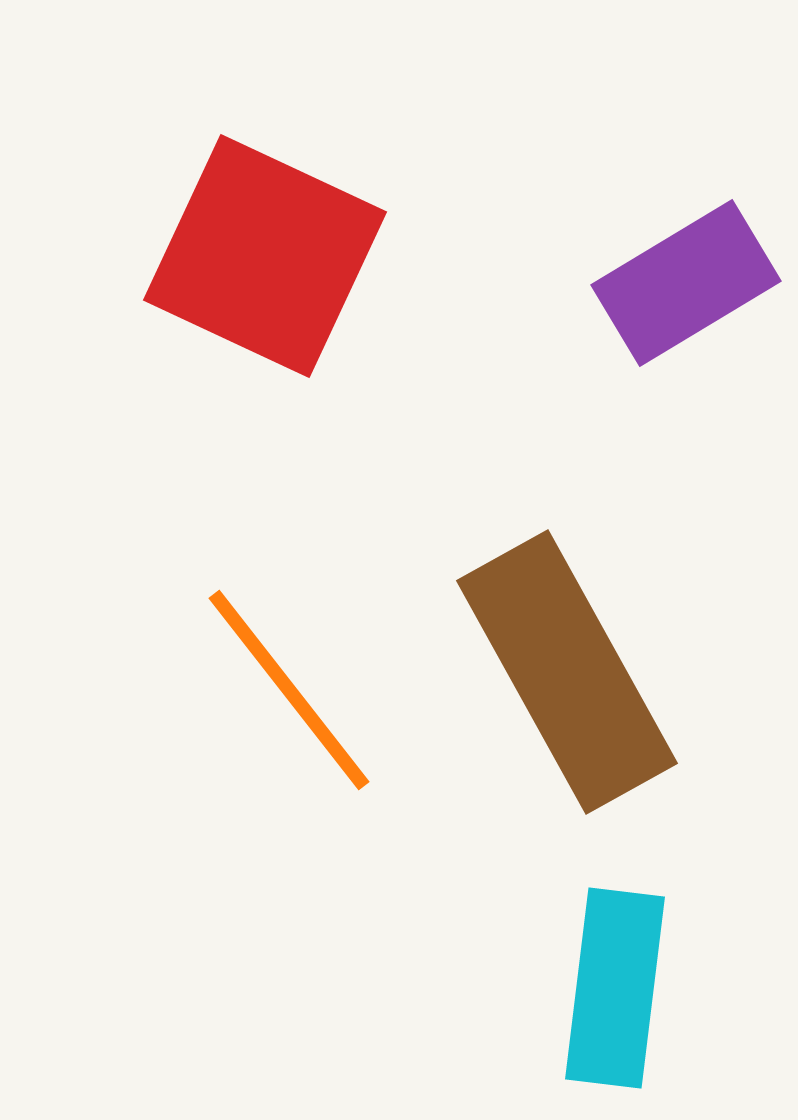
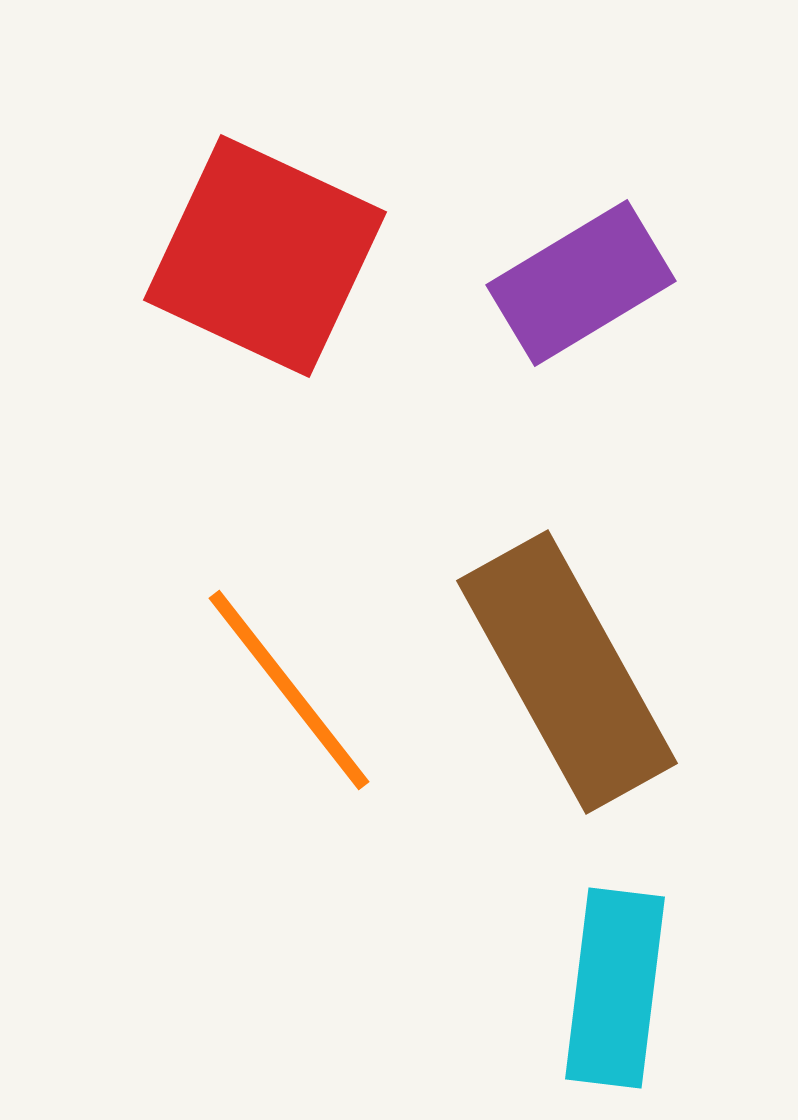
purple rectangle: moved 105 px left
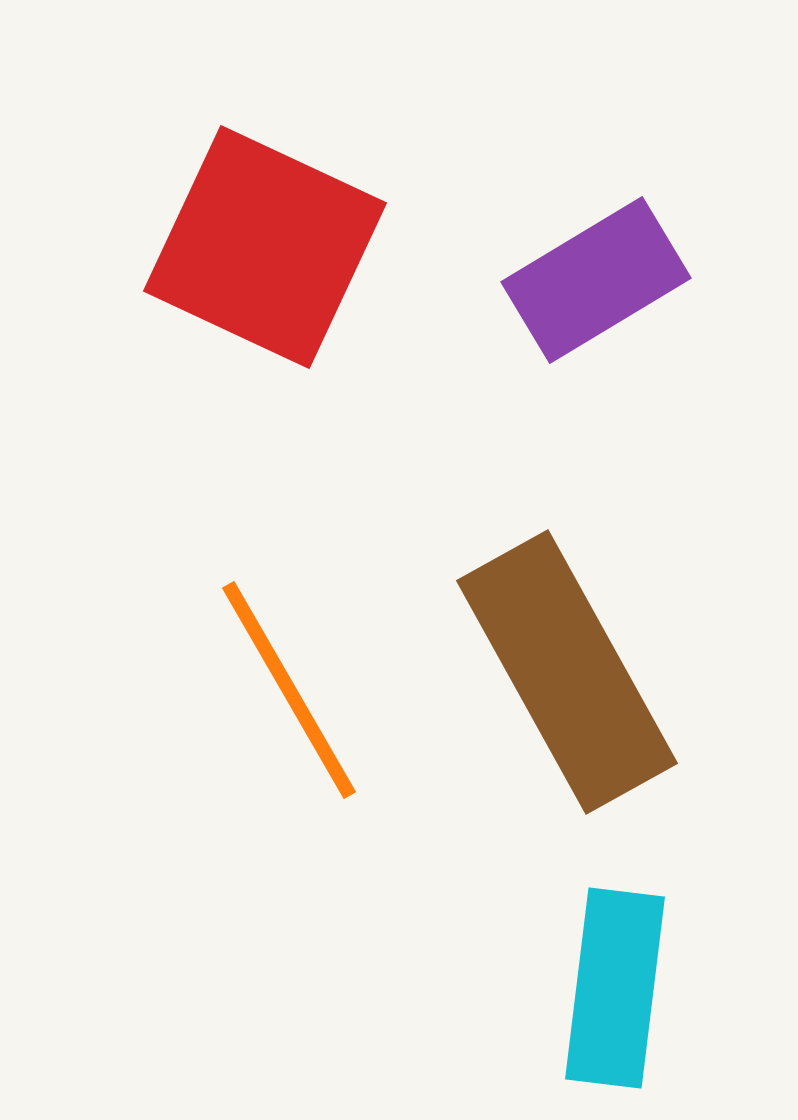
red square: moved 9 px up
purple rectangle: moved 15 px right, 3 px up
orange line: rotated 8 degrees clockwise
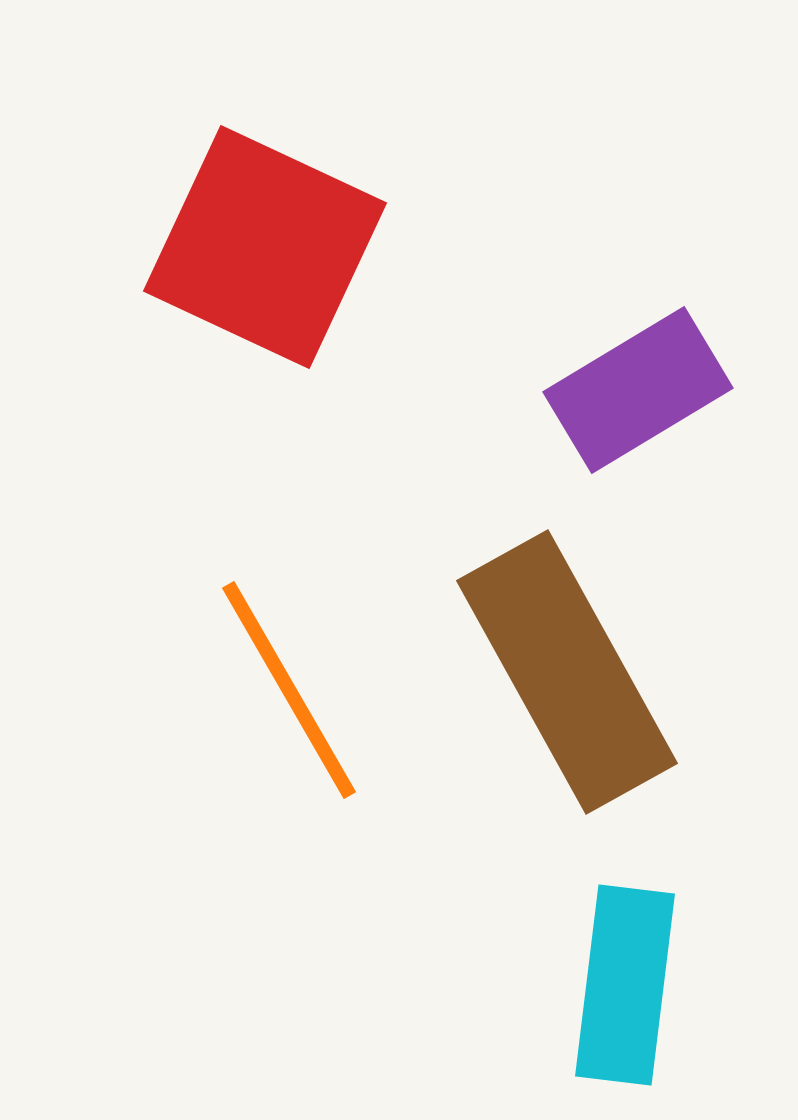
purple rectangle: moved 42 px right, 110 px down
cyan rectangle: moved 10 px right, 3 px up
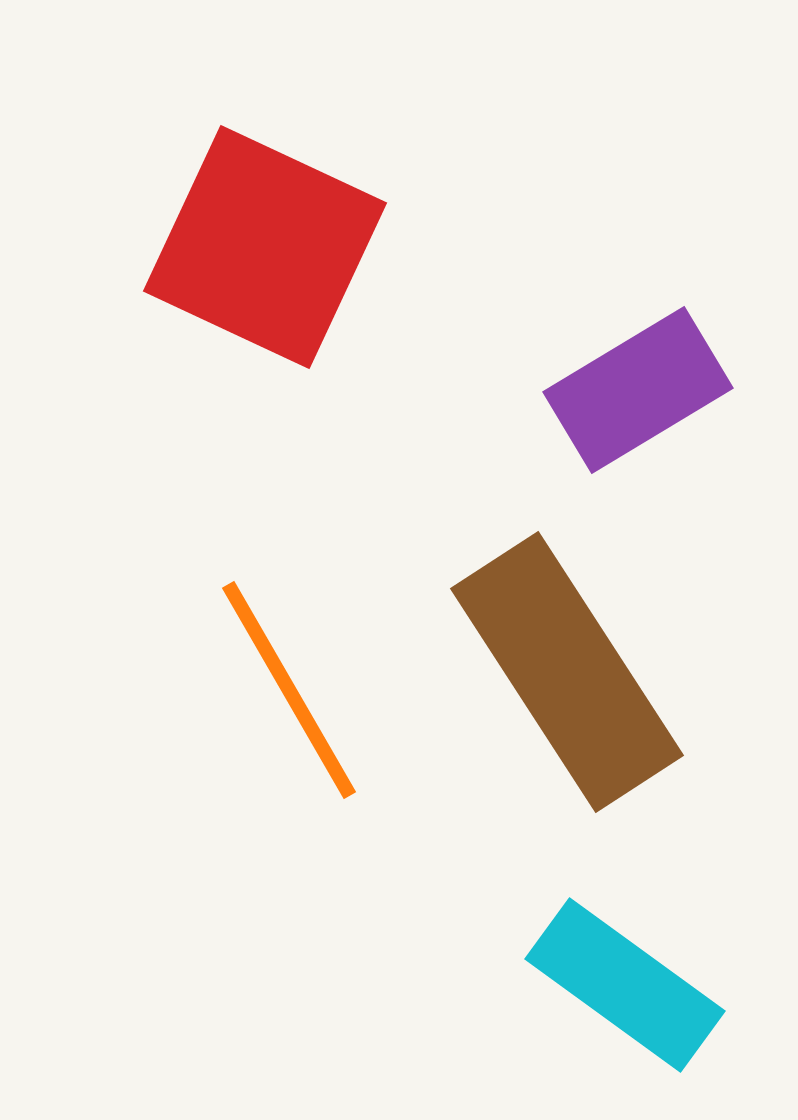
brown rectangle: rotated 4 degrees counterclockwise
cyan rectangle: rotated 61 degrees counterclockwise
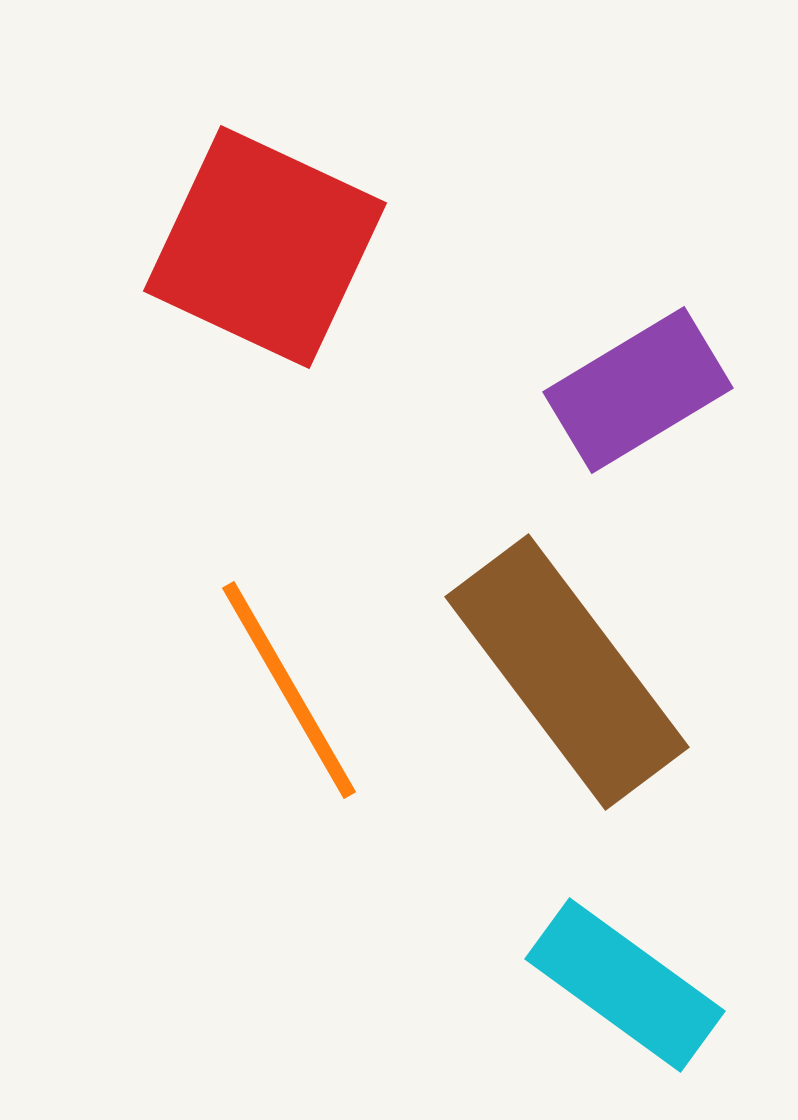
brown rectangle: rotated 4 degrees counterclockwise
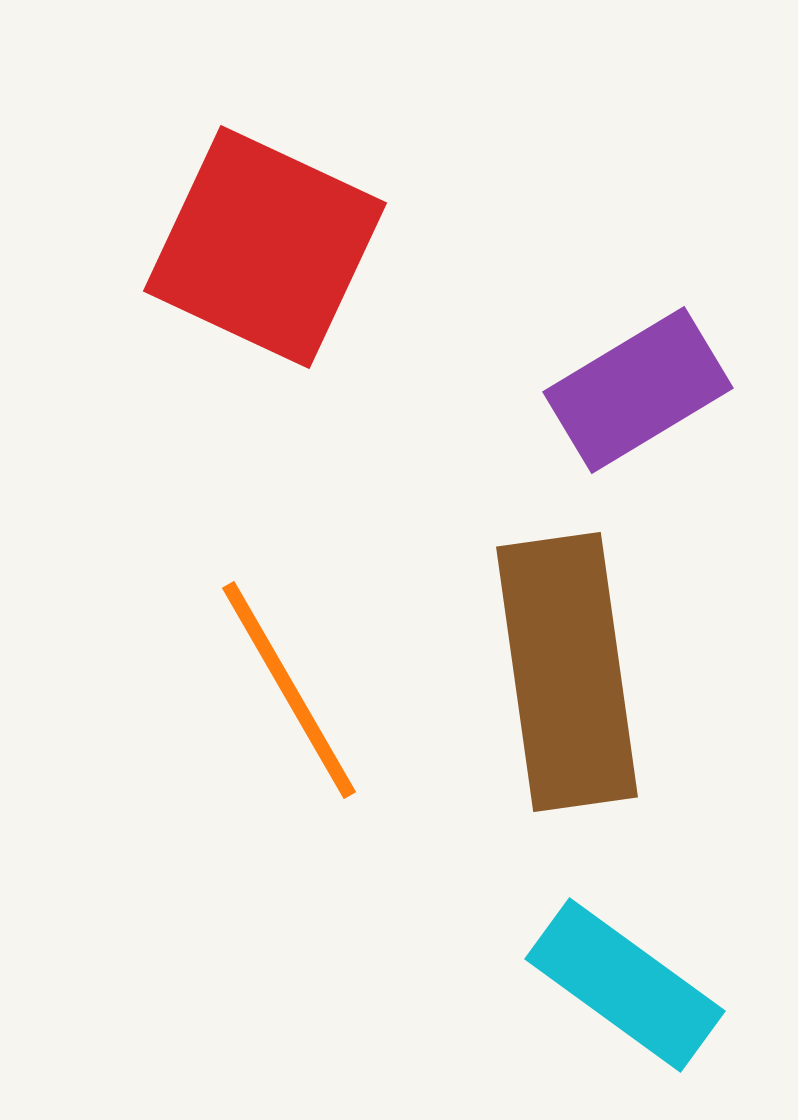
brown rectangle: rotated 29 degrees clockwise
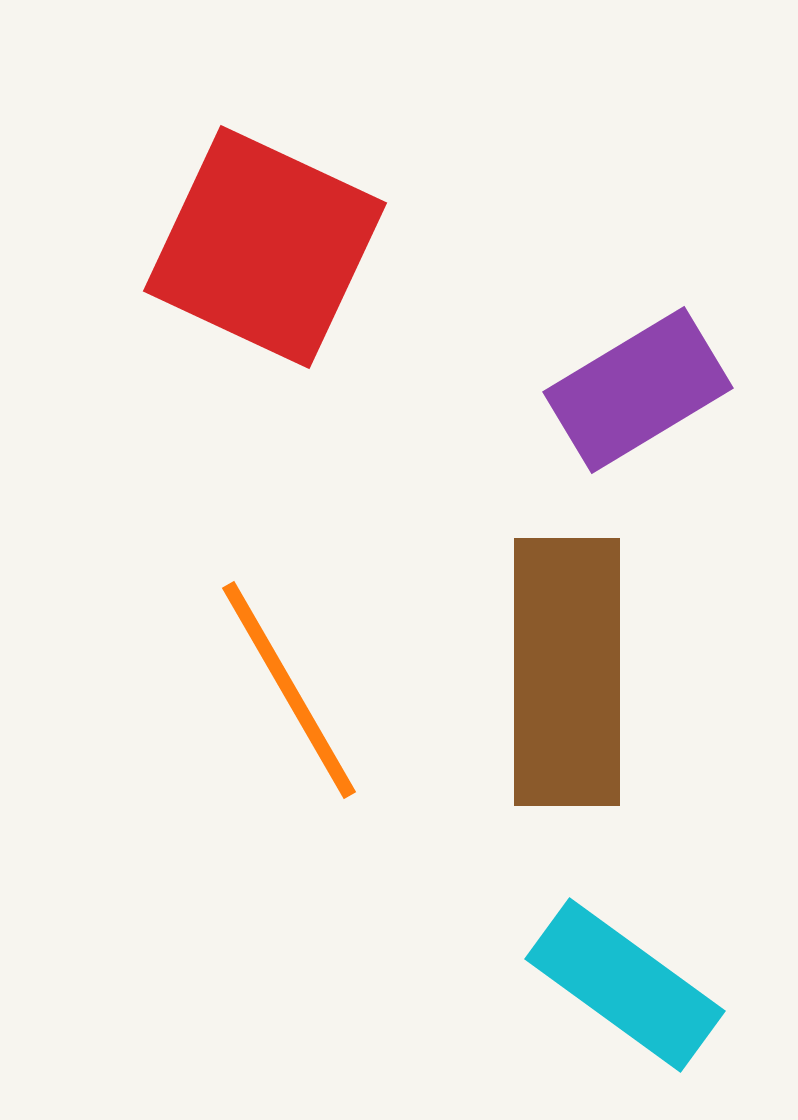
brown rectangle: rotated 8 degrees clockwise
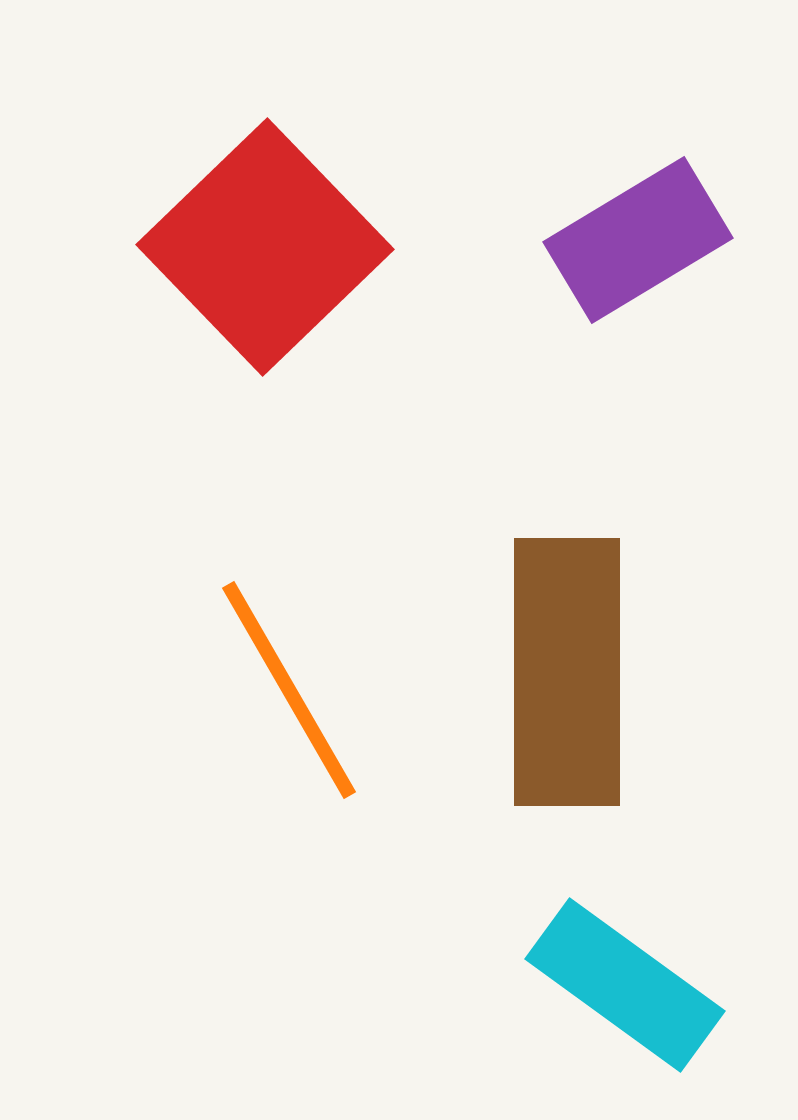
red square: rotated 21 degrees clockwise
purple rectangle: moved 150 px up
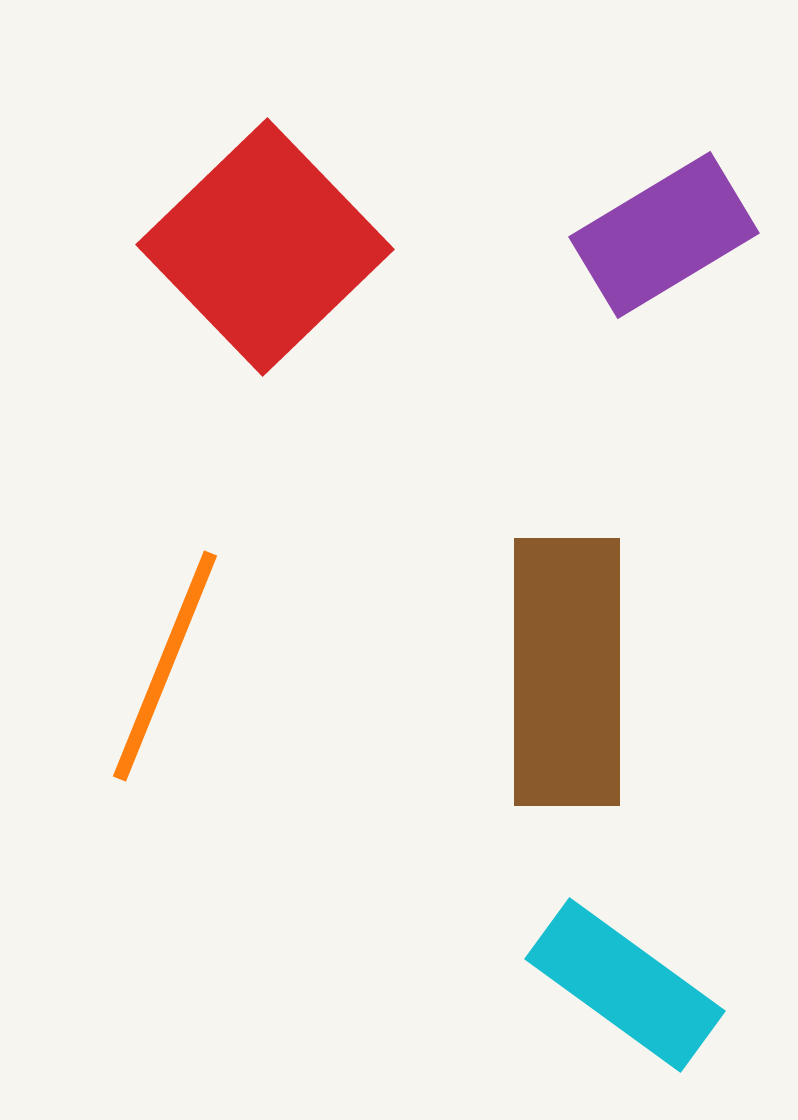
purple rectangle: moved 26 px right, 5 px up
orange line: moved 124 px left, 24 px up; rotated 52 degrees clockwise
